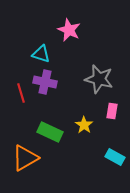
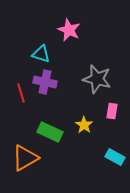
gray star: moved 2 px left
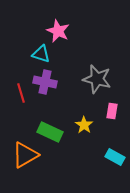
pink star: moved 11 px left, 1 px down
orange triangle: moved 3 px up
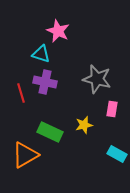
pink rectangle: moved 2 px up
yellow star: rotated 24 degrees clockwise
cyan rectangle: moved 2 px right, 3 px up
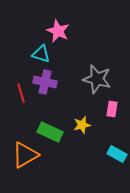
yellow star: moved 2 px left
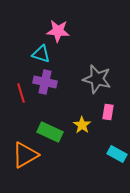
pink star: rotated 20 degrees counterclockwise
pink rectangle: moved 4 px left, 3 px down
yellow star: rotated 24 degrees counterclockwise
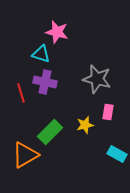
pink star: moved 1 px left, 1 px down; rotated 10 degrees clockwise
yellow star: moved 3 px right; rotated 24 degrees clockwise
green rectangle: rotated 70 degrees counterclockwise
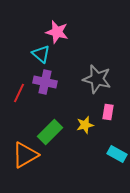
cyan triangle: rotated 24 degrees clockwise
red line: moved 2 px left; rotated 42 degrees clockwise
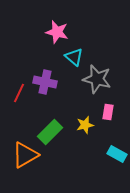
cyan triangle: moved 33 px right, 3 px down
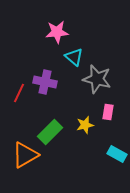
pink star: rotated 20 degrees counterclockwise
